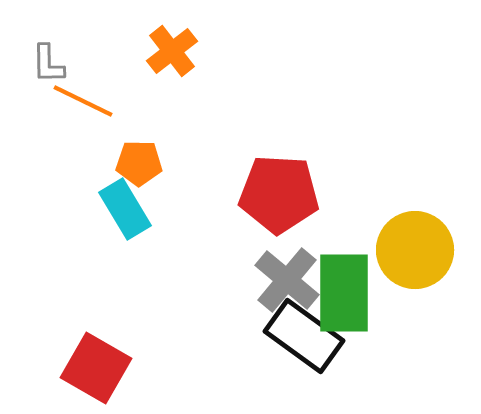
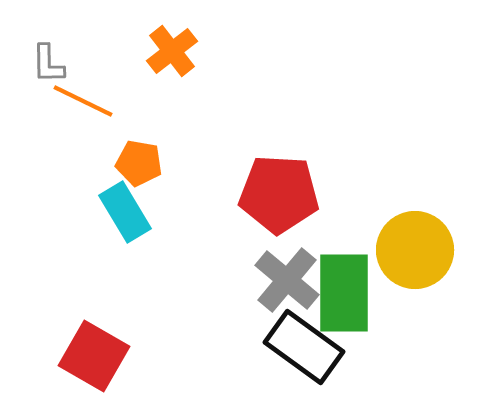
orange pentagon: rotated 9 degrees clockwise
cyan rectangle: moved 3 px down
black rectangle: moved 11 px down
red square: moved 2 px left, 12 px up
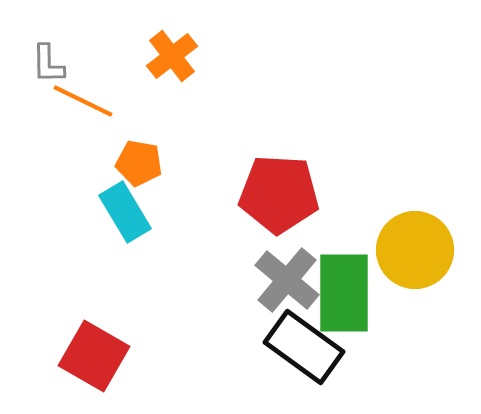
orange cross: moved 5 px down
